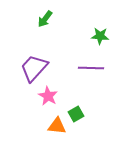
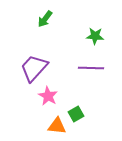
green star: moved 5 px left
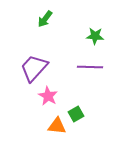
purple line: moved 1 px left, 1 px up
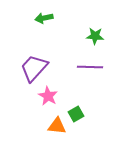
green arrow: moved 1 px left, 1 px up; rotated 42 degrees clockwise
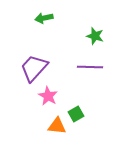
green star: rotated 12 degrees clockwise
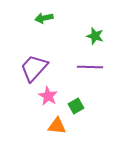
green square: moved 8 px up
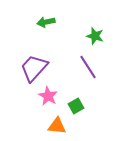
green arrow: moved 2 px right, 4 px down
purple line: moved 2 px left; rotated 55 degrees clockwise
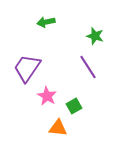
purple trapezoid: moved 7 px left; rotated 8 degrees counterclockwise
pink star: moved 1 px left
green square: moved 2 px left
orange triangle: moved 1 px right, 2 px down
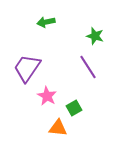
green square: moved 2 px down
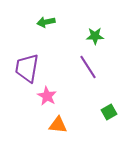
green star: rotated 18 degrees counterclockwise
purple trapezoid: rotated 24 degrees counterclockwise
green square: moved 35 px right, 4 px down
orange triangle: moved 3 px up
